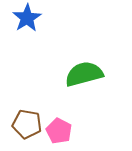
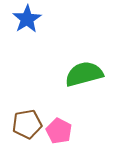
blue star: moved 1 px down
brown pentagon: rotated 20 degrees counterclockwise
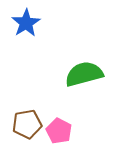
blue star: moved 1 px left, 4 px down
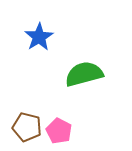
blue star: moved 13 px right, 14 px down
brown pentagon: moved 3 px down; rotated 24 degrees clockwise
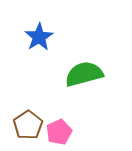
brown pentagon: moved 1 px right, 2 px up; rotated 24 degrees clockwise
pink pentagon: moved 1 px down; rotated 20 degrees clockwise
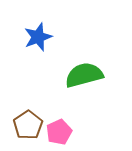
blue star: moved 1 px left; rotated 12 degrees clockwise
green semicircle: moved 1 px down
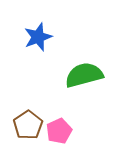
pink pentagon: moved 1 px up
